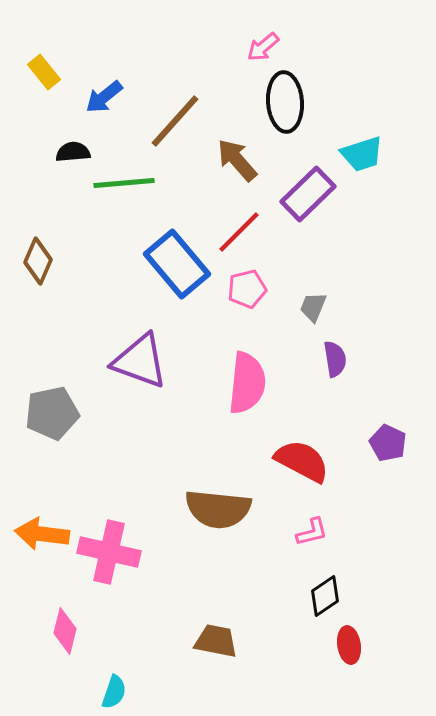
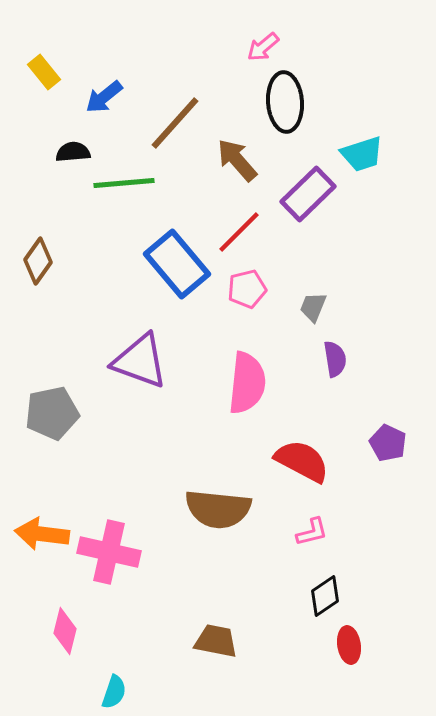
brown line: moved 2 px down
brown diamond: rotated 12 degrees clockwise
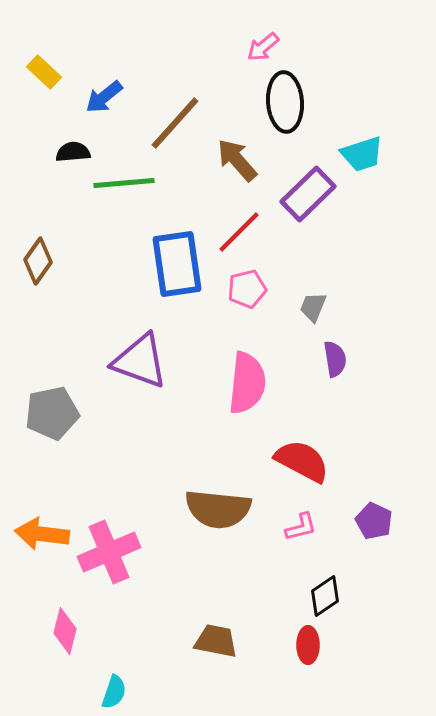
yellow rectangle: rotated 8 degrees counterclockwise
blue rectangle: rotated 32 degrees clockwise
purple pentagon: moved 14 px left, 78 px down
pink L-shape: moved 11 px left, 5 px up
pink cross: rotated 36 degrees counterclockwise
red ellipse: moved 41 px left; rotated 9 degrees clockwise
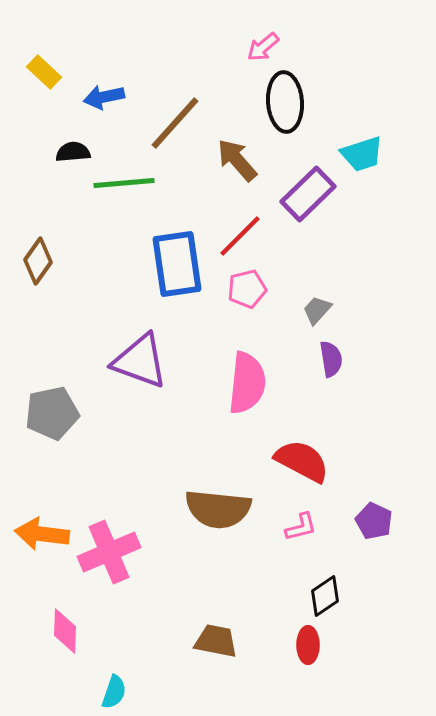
blue arrow: rotated 27 degrees clockwise
red line: moved 1 px right, 4 px down
gray trapezoid: moved 4 px right, 3 px down; rotated 20 degrees clockwise
purple semicircle: moved 4 px left
pink diamond: rotated 12 degrees counterclockwise
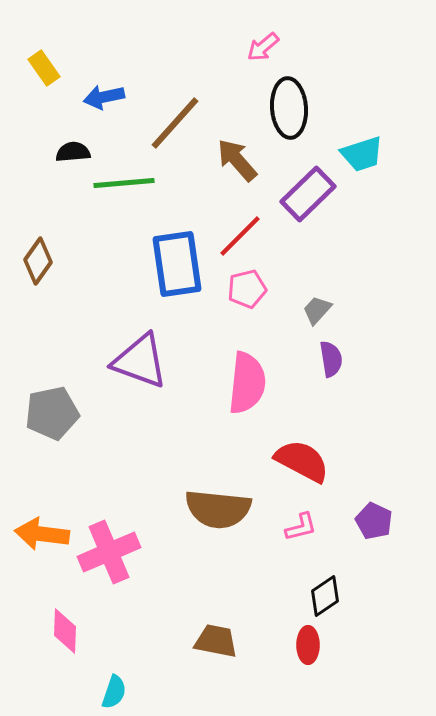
yellow rectangle: moved 4 px up; rotated 12 degrees clockwise
black ellipse: moved 4 px right, 6 px down
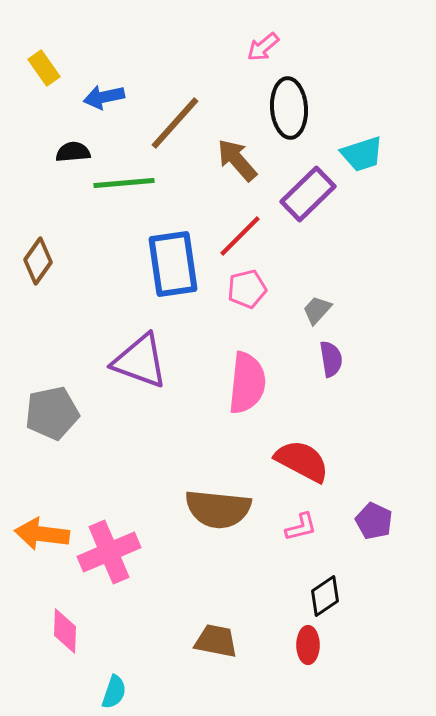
blue rectangle: moved 4 px left
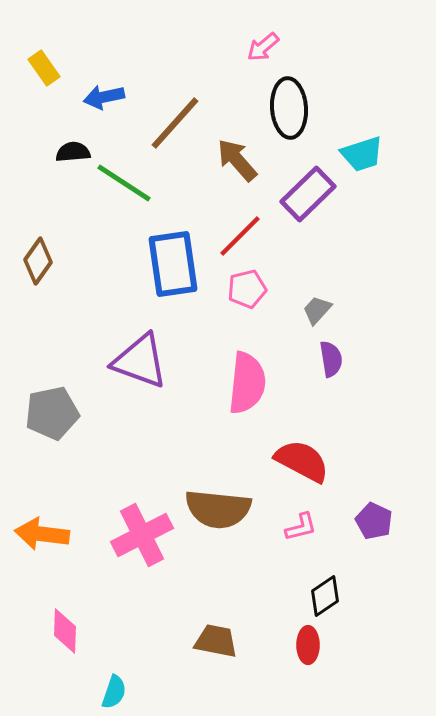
green line: rotated 38 degrees clockwise
pink cross: moved 33 px right, 17 px up; rotated 4 degrees counterclockwise
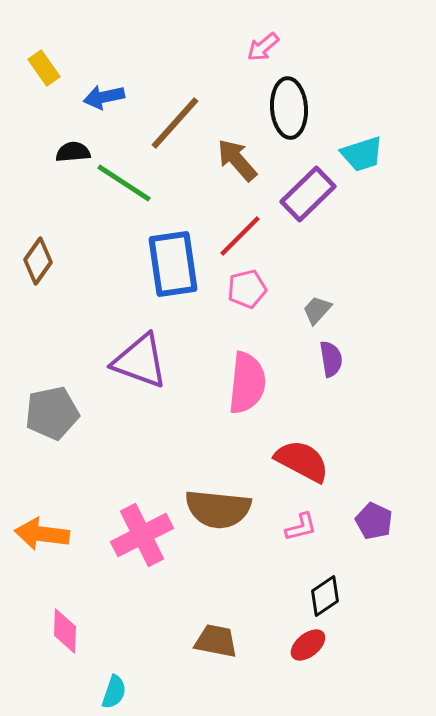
red ellipse: rotated 51 degrees clockwise
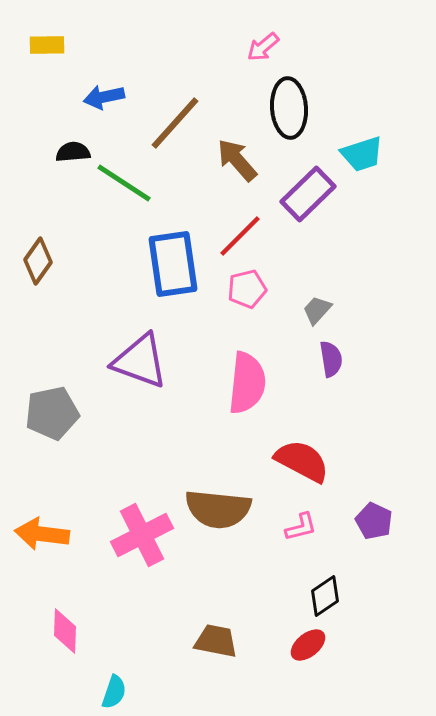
yellow rectangle: moved 3 px right, 23 px up; rotated 56 degrees counterclockwise
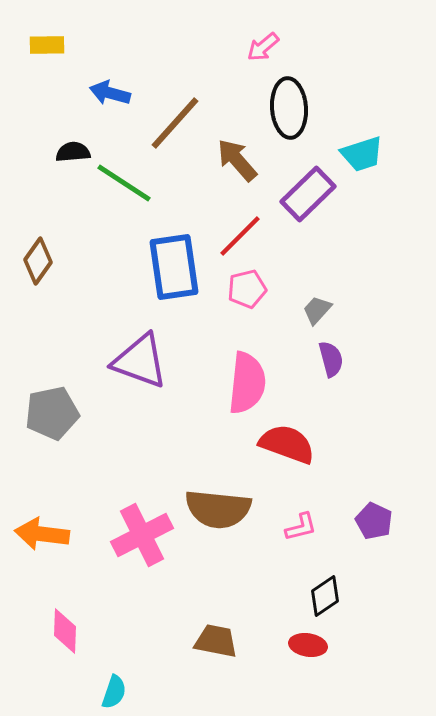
blue arrow: moved 6 px right, 4 px up; rotated 27 degrees clockwise
blue rectangle: moved 1 px right, 3 px down
purple semicircle: rotated 6 degrees counterclockwise
red semicircle: moved 15 px left, 17 px up; rotated 8 degrees counterclockwise
red ellipse: rotated 48 degrees clockwise
